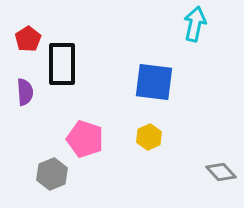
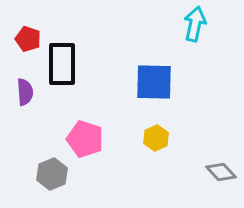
red pentagon: rotated 20 degrees counterclockwise
blue square: rotated 6 degrees counterclockwise
yellow hexagon: moved 7 px right, 1 px down
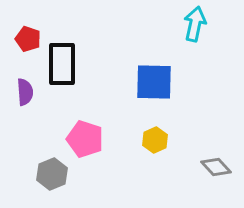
yellow hexagon: moved 1 px left, 2 px down
gray diamond: moved 5 px left, 5 px up
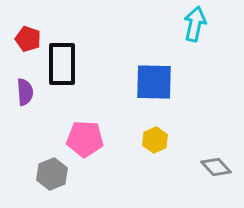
pink pentagon: rotated 15 degrees counterclockwise
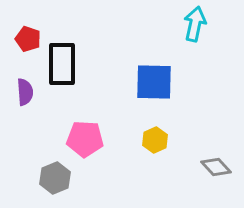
gray hexagon: moved 3 px right, 4 px down
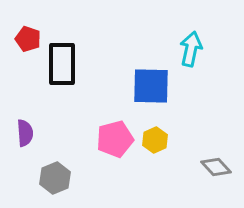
cyan arrow: moved 4 px left, 25 px down
blue square: moved 3 px left, 4 px down
purple semicircle: moved 41 px down
pink pentagon: moved 30 px right; rotated 18 degrees counterclockwise
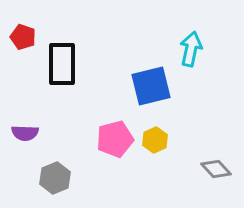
red pentagon: moved 5 px left, 2 px up
blue square: rotated 15 degrees counterclockwise
purple semicircle: rotated 96 degrees clockwise
gray diamond: moved 2 px down
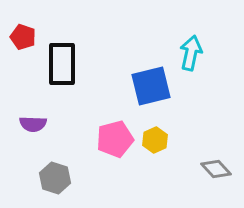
cyan arrow: moved 4 px down
purple semicircle: moved 8 px right, 9 px up
gray hexagon: rotated 20 degrees counterclockwise
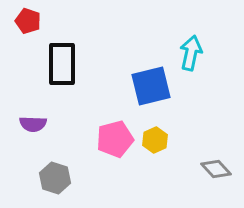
red pentagon: moved 5 px right, 16 px up
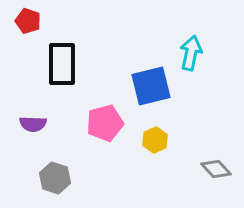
pink pentagon: moved 10 px left, 16 px up
